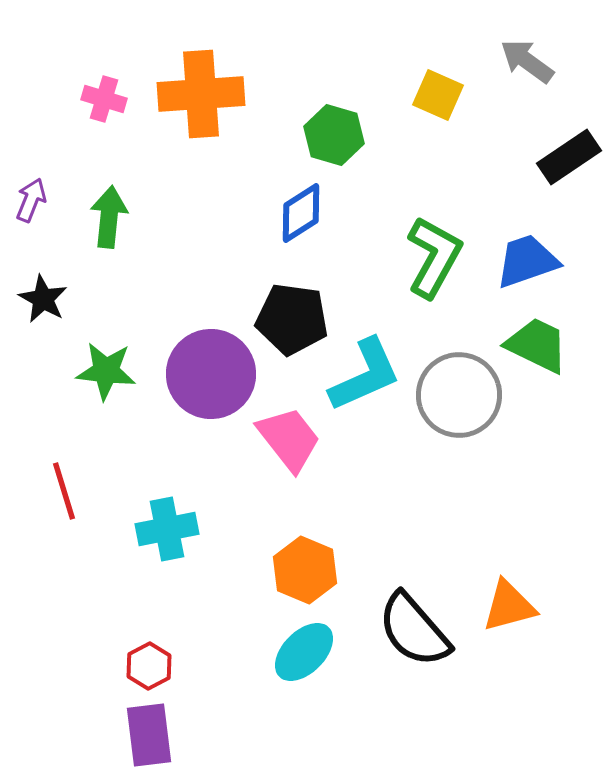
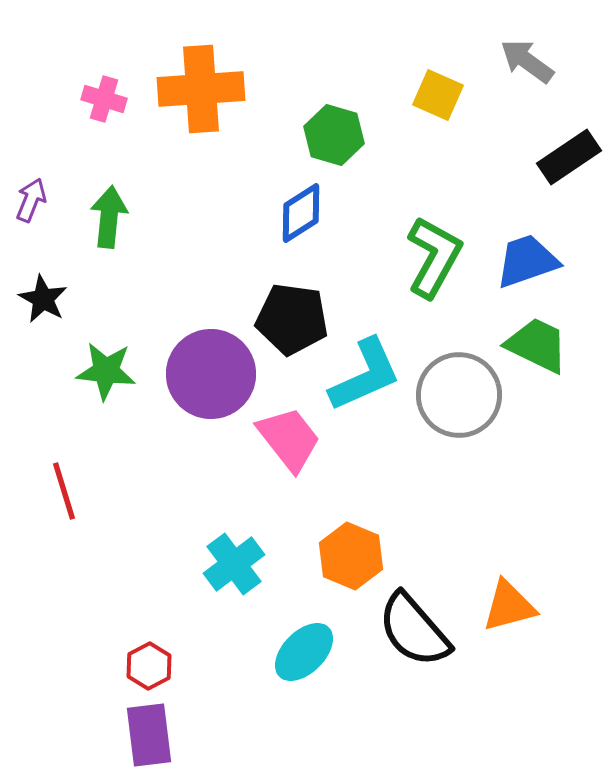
orange cross: moved 5 px up
cyan cross: moved 67 px right, 35 px down; rotated 26 degrees counterclockwise
orange hexagon: moved 46 px right, 14 px up
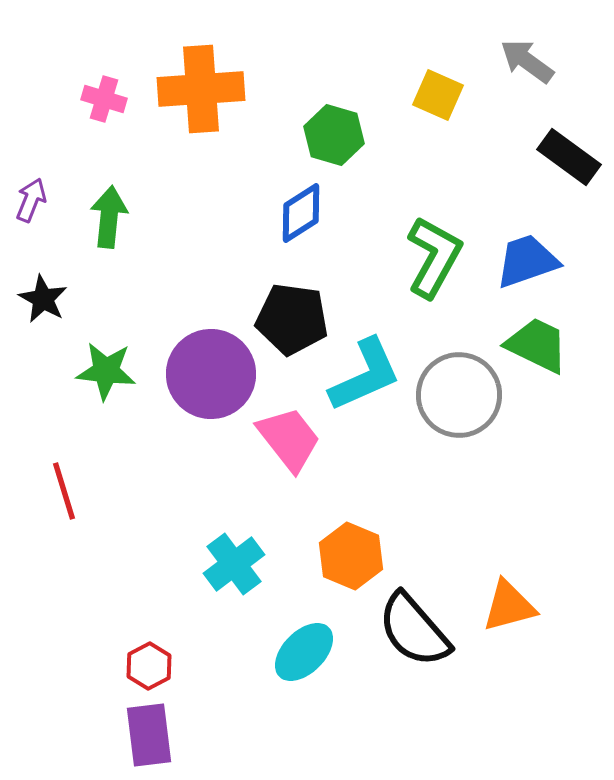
black rectangle: rotated 70 degrees clockwise
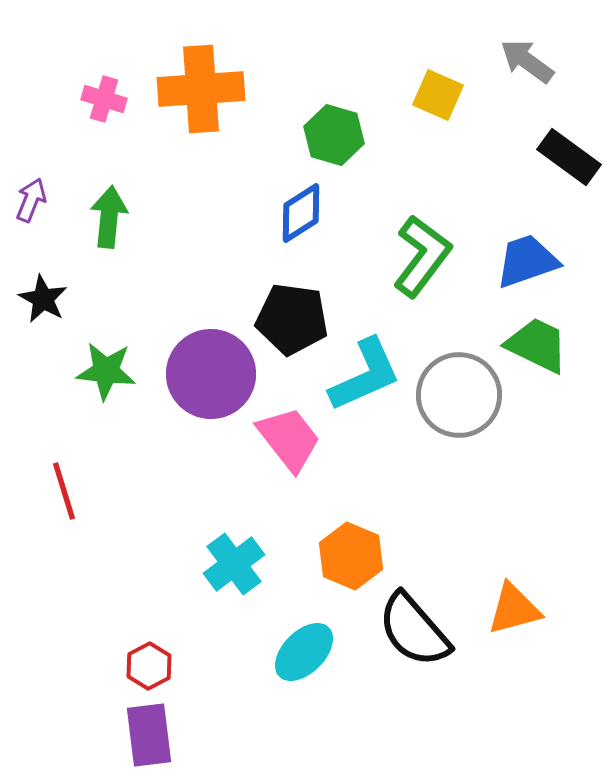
green L-shape: moved 12 px left, 1 px up; rotated 8 degrees clockwise
orange triangle: moved 5 px right, 3 px down
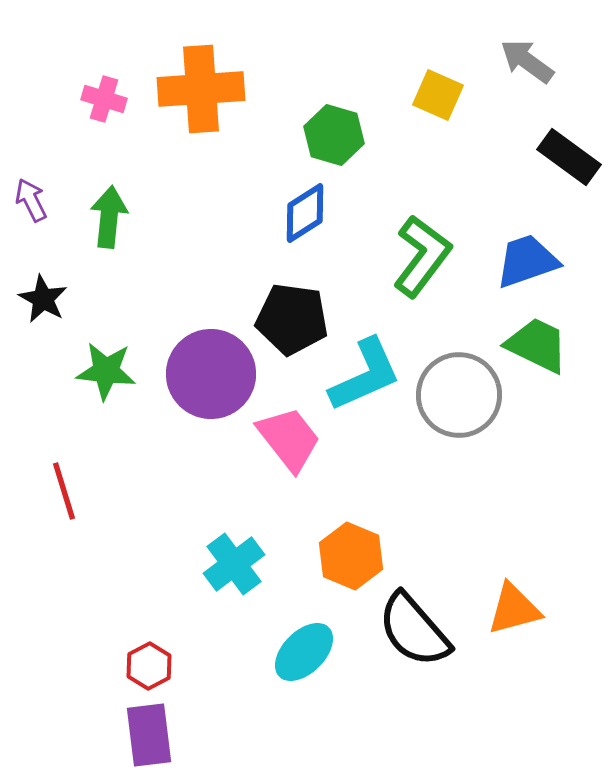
purple arrow: rotated 48 degrees counterclockwise
blue diamond: moved 4 px right
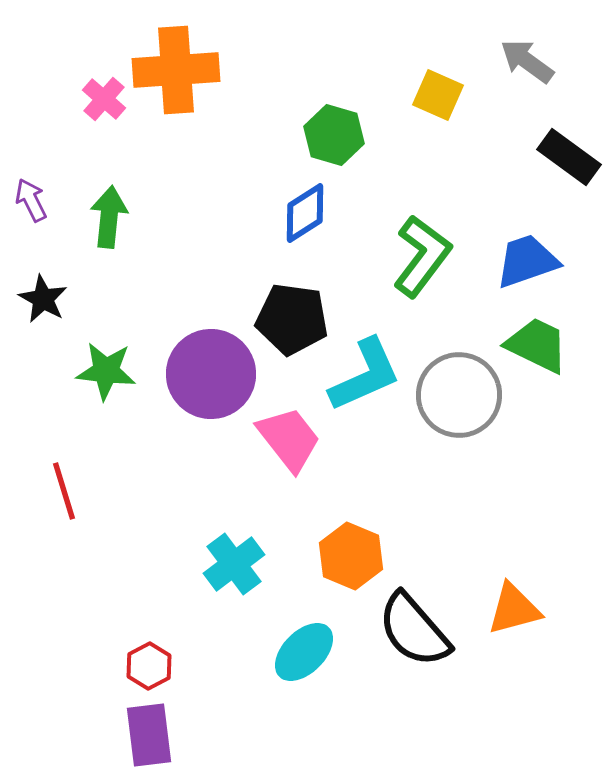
orange cross: moved 25 px left, 19 px up
pink cross: rotated 24 degrees clockwise
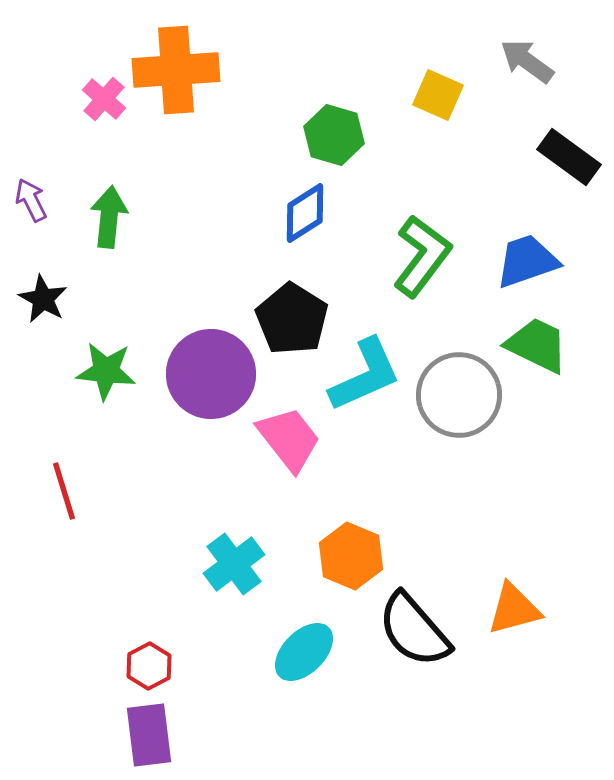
black pentagon: rotated 24 degrees clockwise
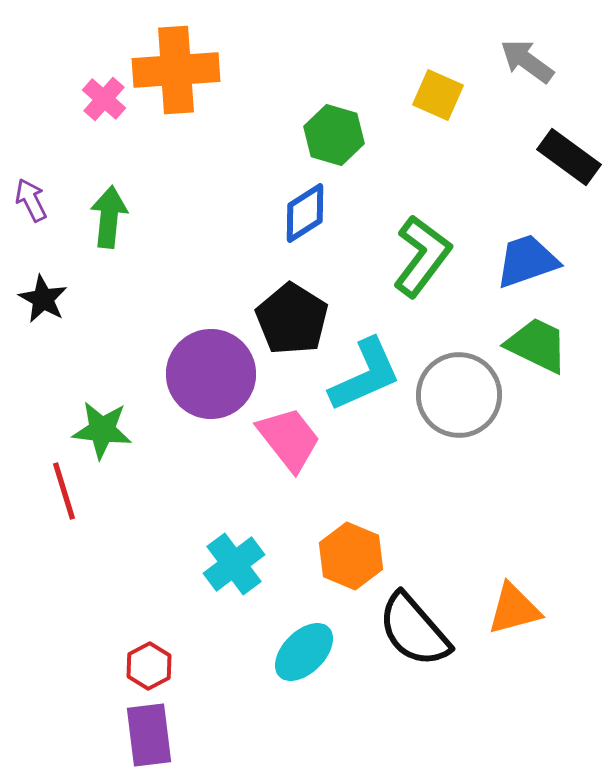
green star: moved 4 px left, 59 px down
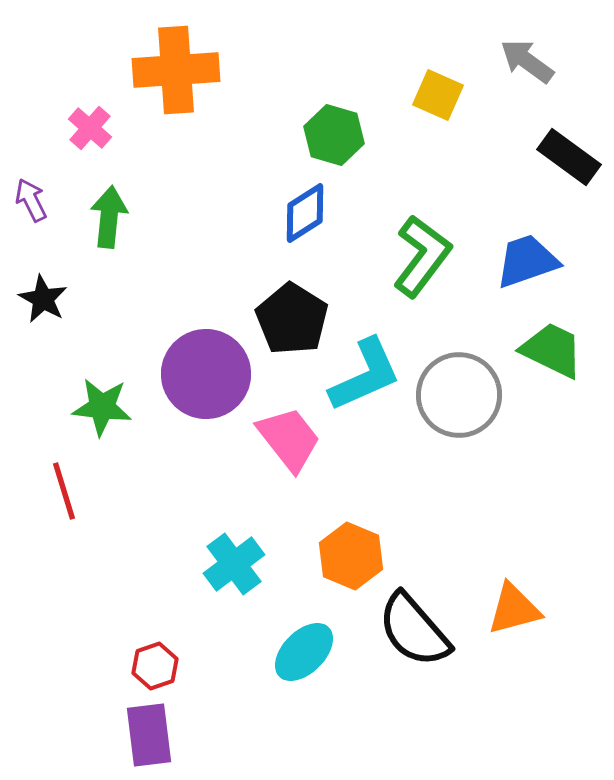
pink cross: moved 14 px left, 29 px down
green trapezoid: moved 15 px right, 5 px down
purple circle: moved 5 px left
green star: moved 23 px up
red hexagon: moved 6 px right; rotated 9 degrees clockwise
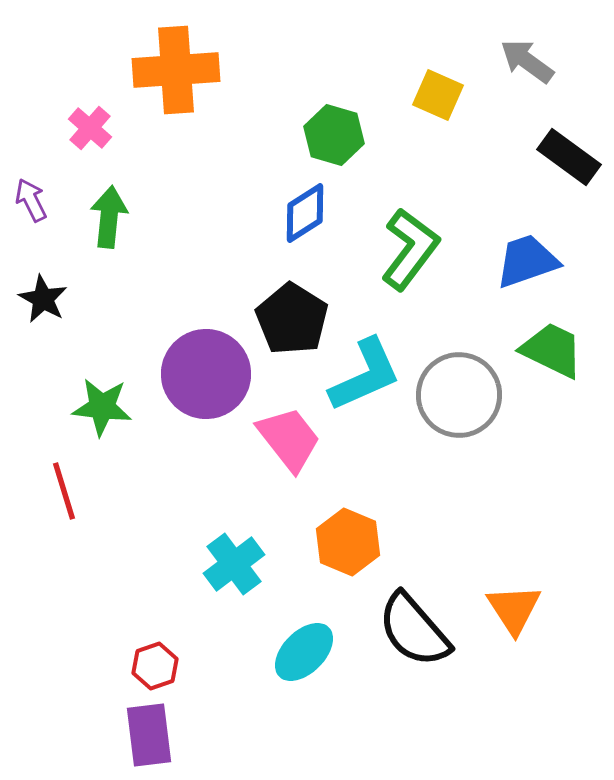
green L-shape: moved 12 px left, 7 px up
orange hexagon: moved 3 px left, 14 px up
orange triangle: rotated 48 degrees counterclockwise
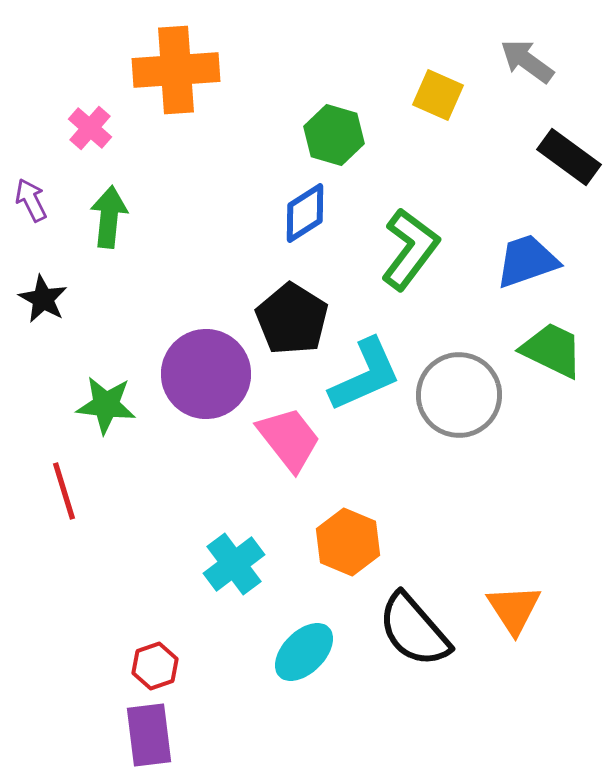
green star: moved 4 px right, 2 px up
